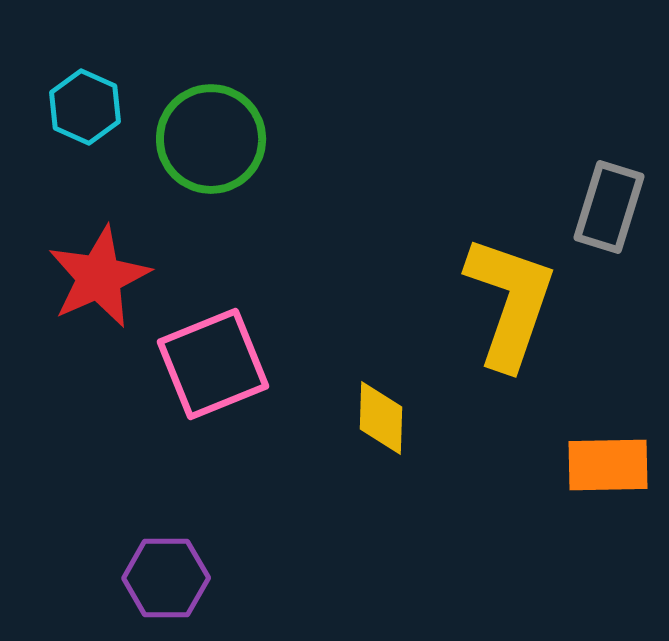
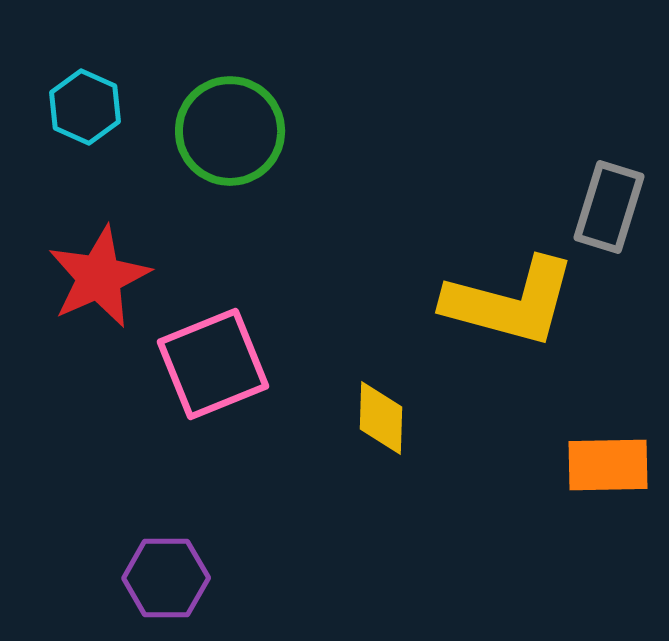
green circle: moved 19 px right, 8 px up
yellow L-shape: rotated 86 degrees clockwise
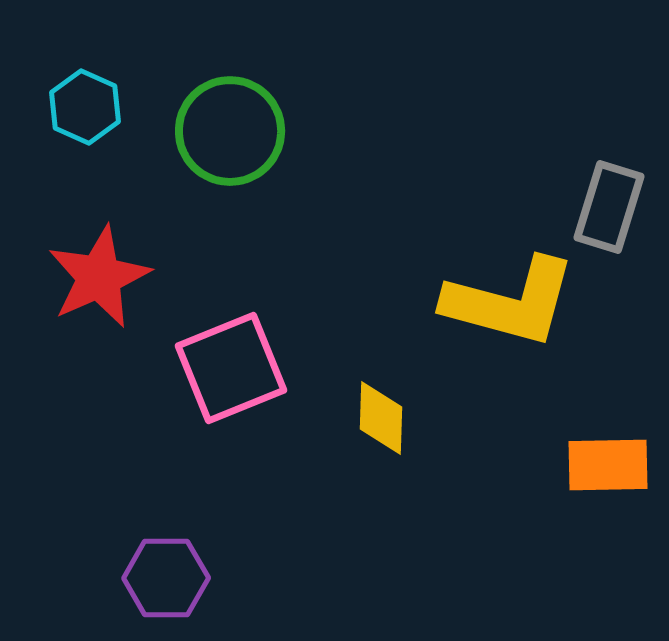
pink square: moved 18 px right, 4 px down
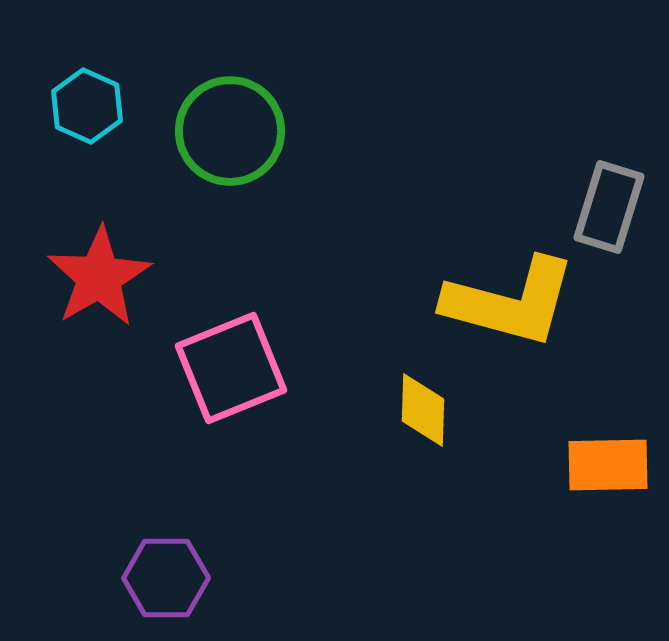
cyan hexagon: moved 2 px right, 1 px up
red star: rotated 6 degrees counterclockwise
yellow diamond: moved 42 px right, 8 px up
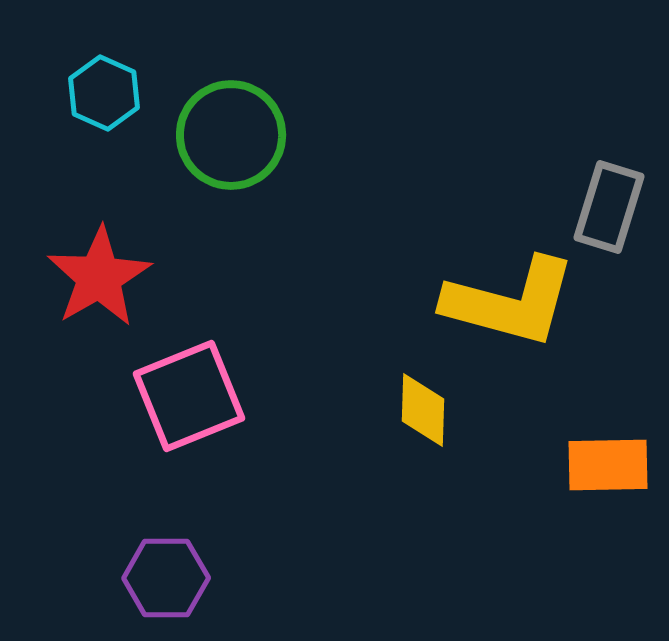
cyan hexagon: moved 17 px right, 13 px up
green circle: moved 1 px right, 4 px down
pink square: moved 42 px left, 28 px down
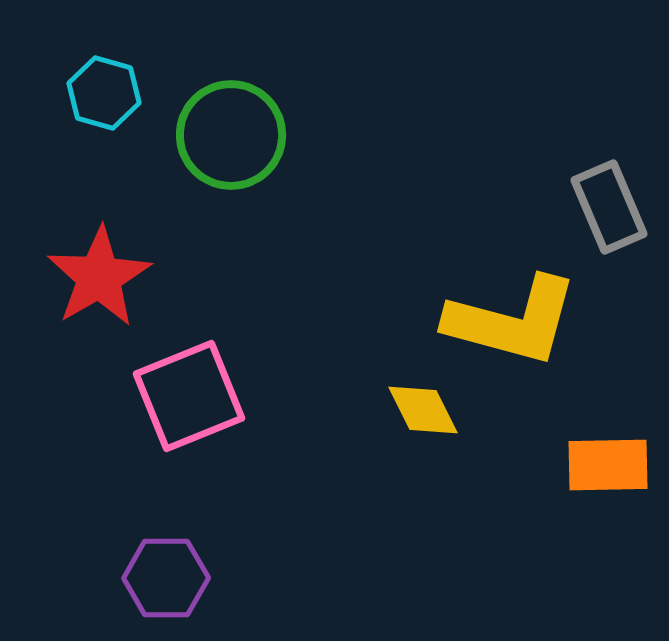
cyan hexagon: rotated 8 degrees counterclockwise
gray rectangle: rotated 40 degrees counterclockwise
yellow L-shape: moved 2 px right, 19 px down
yellow diamond: rotated 28 degrees counterclockwise
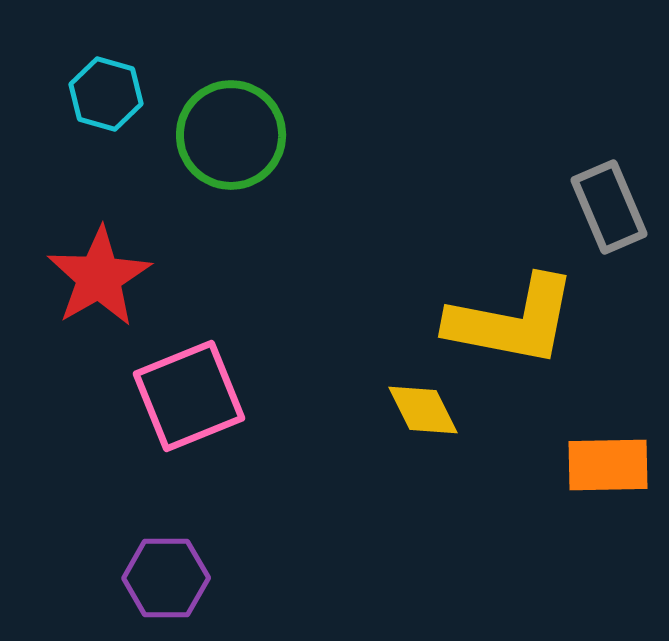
cyan hexagon: moved 2 px right, 1 px down
yellow L-shape: rotated 4 degrees counterclockwise
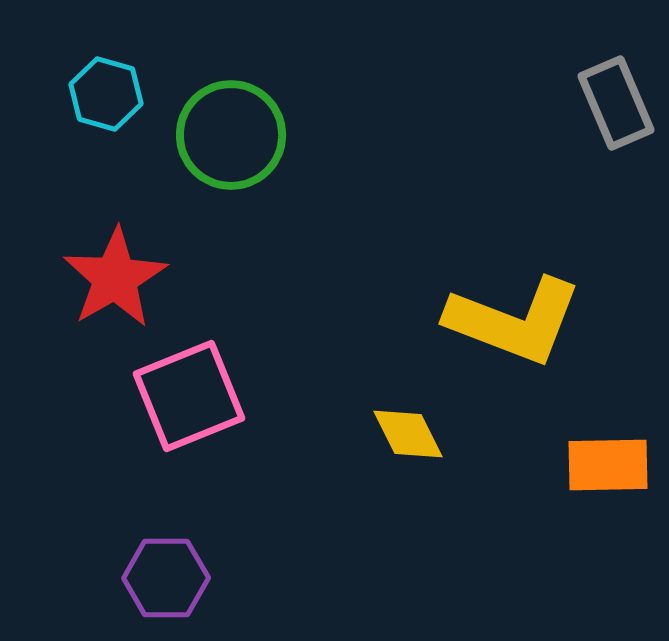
gray rectangle: moved 7 px right, 104 px up
red star: moved 16 px right, 1 px down
yellow L-shape: moved 2 px right; rotated 10 degrees clockwise
yellow diamond: moved 15 px left, 24 px down
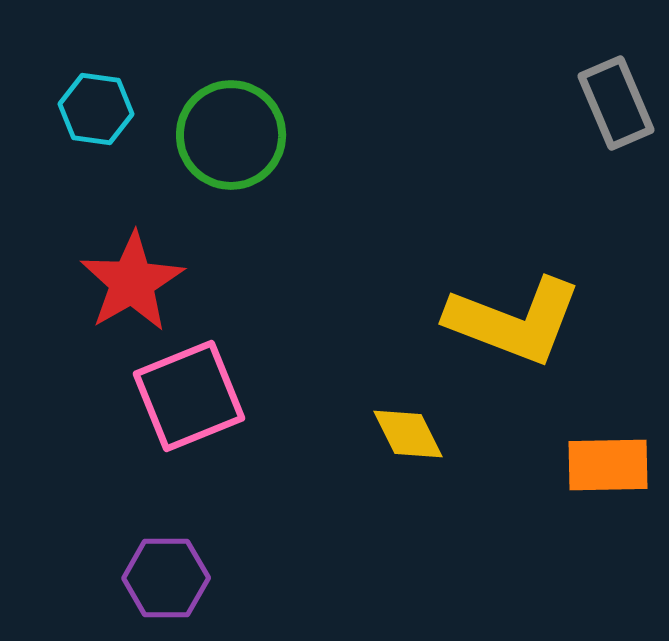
cyan hexagon: moved 10 px left, 15 px down; rotated 8 degrees counterclockwise
red star: moved 17 px right, 4 px down
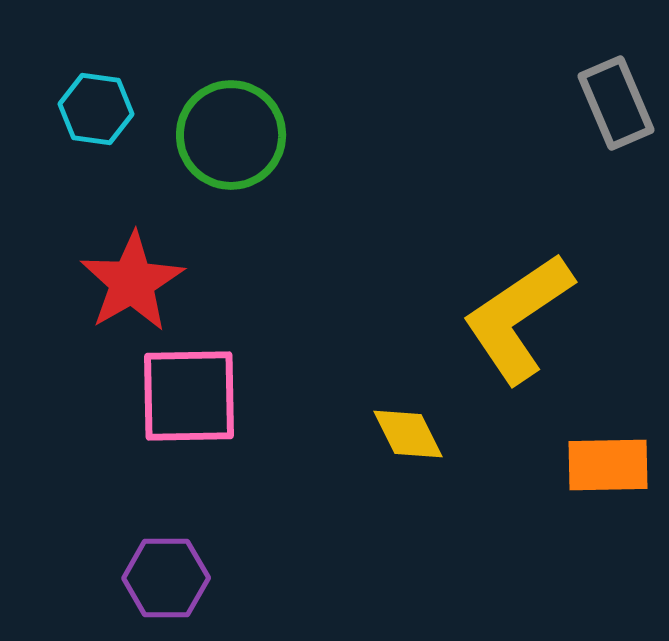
yellow L-shape: moved 4 px right, 3 px up; rotated 125 degrees clockwise
pink square: rotated 21 degrees clockwise
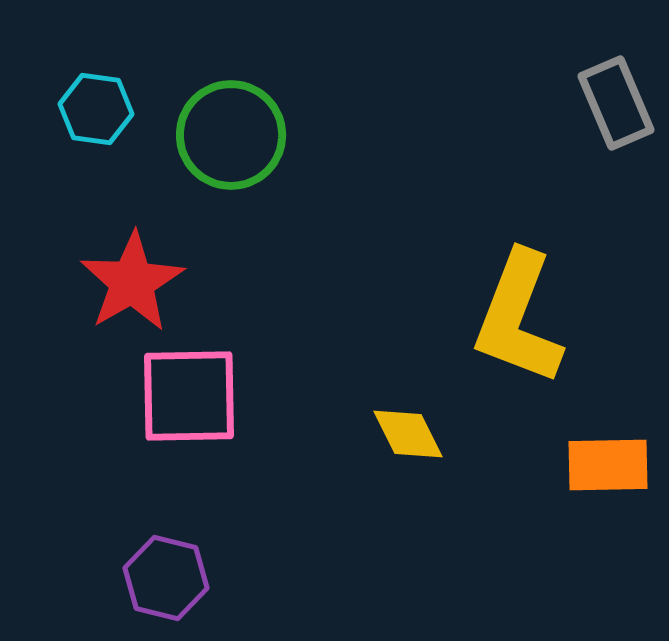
yellow L-shape: rotated 35 degrees counterclockwise
purple hexagon: rotated 14 degrees clockwise
